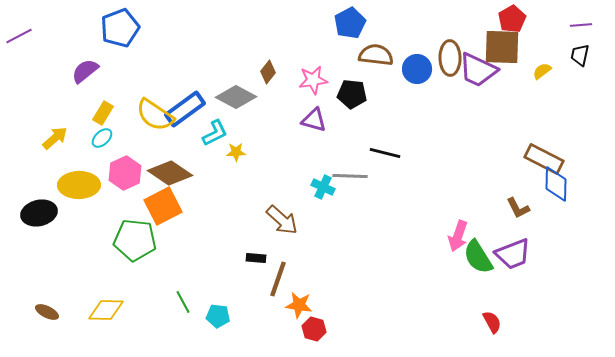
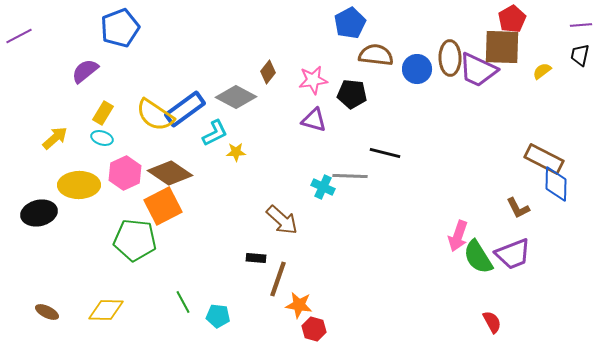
cyan ellipse at (102, 138): rotated 60 degrees clockwise
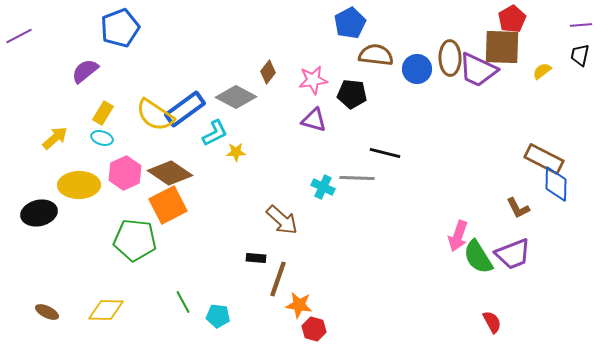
gray line at (350, 176): moved 7 px right, 2 px down
orange square at (163, 206): moved 5 px right, 1 px up
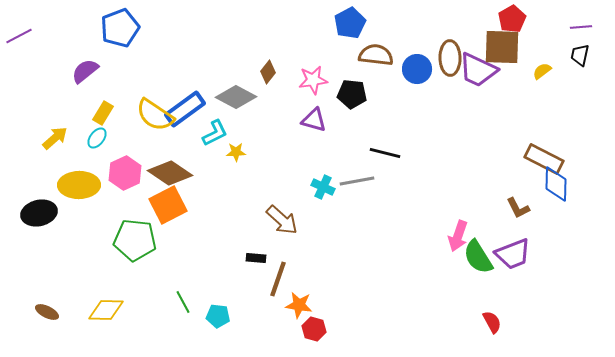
purple line at (581, 25): moved 2 px down
cyan ellipse at (102, 138): moved 5 px left; rotated 70 degrees counterclockwise
gray line at (357, 178): moved 3 px down; rotated 12 degrees counterclockwise
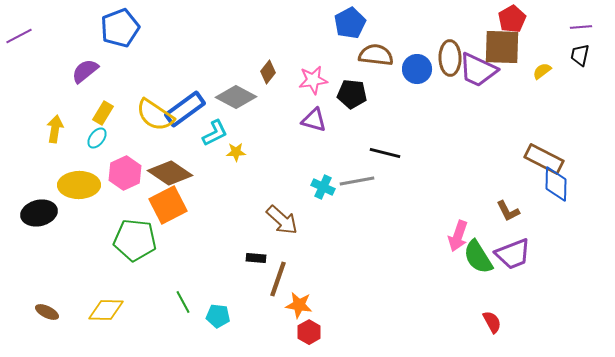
yellow arrow at (55, 138): moved 9 px up; rotated 40 degrees counterclockwise
brown L-shape at (518, 208): moved 10 px left, 3 px down
red hexagon at (314, 329): moved 5 px left, 3 px down; rotated 15 degrees clockwise
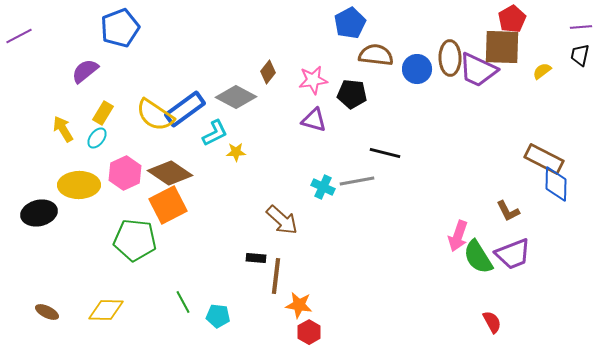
yellow arrow at (55, 129): moved 8 px right; rotated 40 degrees counterclockwise
brown line at (278, 279): moved 2 px left, 3 px up; rotated 12 degrees counterclockwise
